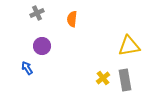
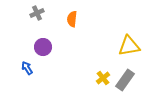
purple circle: moved 1 px right, 1 px down
gray rectangle: rotated 45 degrees clockwise
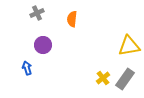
purple circle: moved 2 px up
blue arrow: rotated 16 degrees clockwise
gray rectangle: moved 1 px up
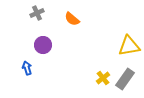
orange semicircle: rotated 56 degrees counterclockwise
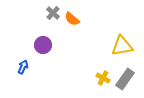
gray cross: moved 16 px right; rotated 24 degrees counterclockwise
yellow triangle: moved 7 px left
blue arrow: moved 4 px left, 1 px up; rotated 40 degrees clockwise
yellow cross: rotated 24 degrees counterclockwise
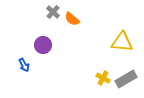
gray cross: moved 1 px up
yellow triangle: moved 4 px up; rotated 15 degrees clockwise
blue arrow: moved 1 px right, 2 px up; rotated 128 degrees clockwise
gray rectangle: moved 1 px right; rotated 25 degrees clockwise
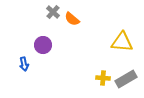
blue arrow: moved 1 px up; rotated 16 degrees clockwise
yellow cross: rotated 24 degrees counterclockwise
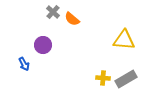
yellow triangle: moved 2 px right, 2 px up
blue arrow: rotated 16 degrees counterclockwise
